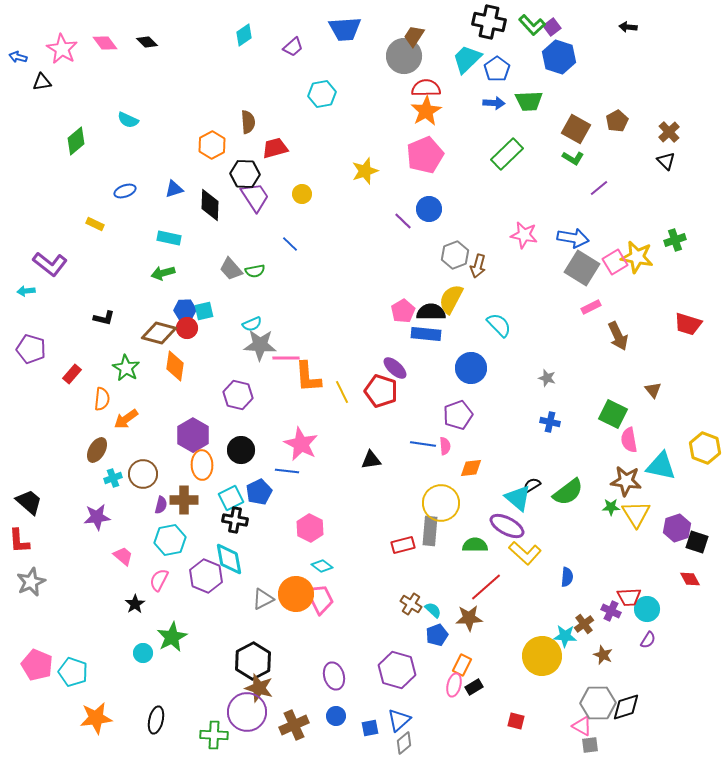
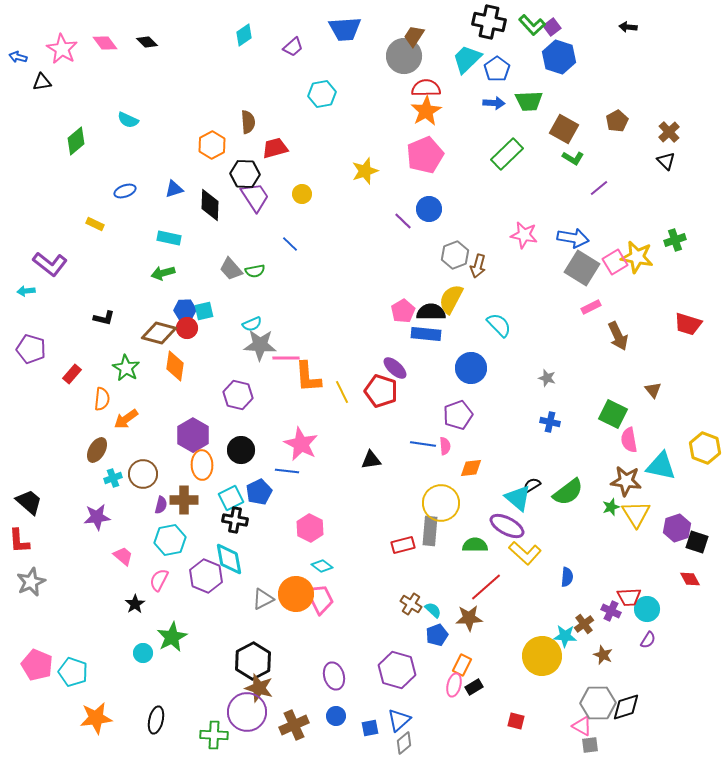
brown square at (576, 129): moved 12 px left
green star at (611, 507): rotated 18 degrees counterclockwise
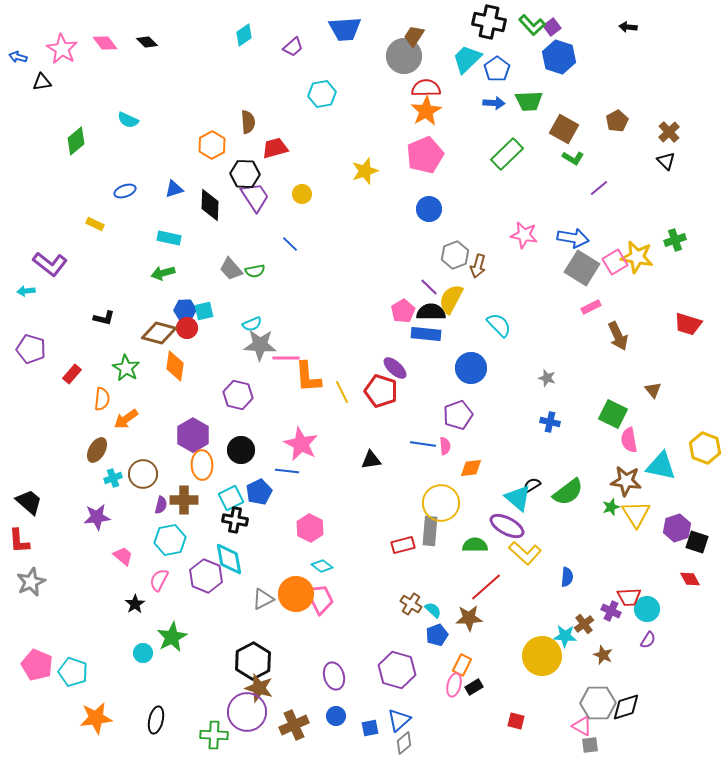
purple line at (403, 221): moved 26 px right, 66 px down
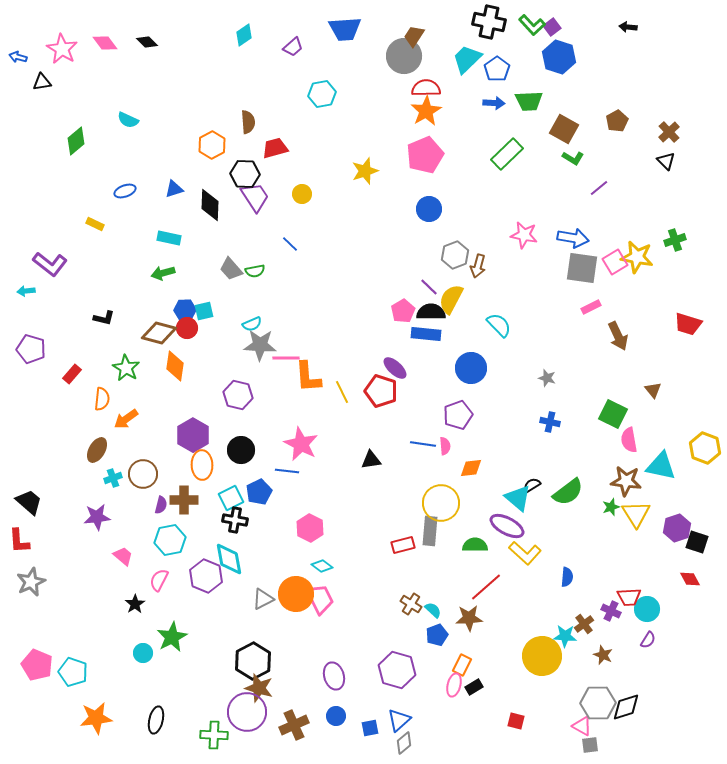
gray square at (582, 268): rotated 24 degrees counterclockwise
